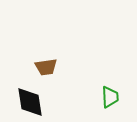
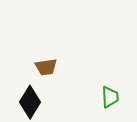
black diamond: rotated 40 degrees clockwise
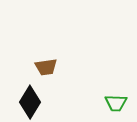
green trapezoid: moved 6 px right, 6 px down; rotated 95 degrees clockwise
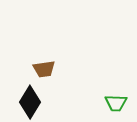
brown trapezoid: moved 2 px left, 2 px down
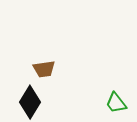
green trapezoid: rotated 50 degrees clockwise
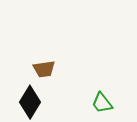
green trapezoid: moved 14 px left
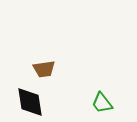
black diamond: rotated 40 degrees counterclockwise
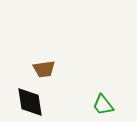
green trapezoid: moved 1 px right, 2 px down
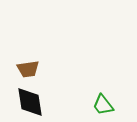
brown trapezoid: moved 16 px left
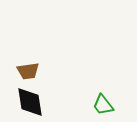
brown trapezoid: moved 2 px down
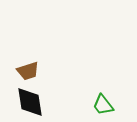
brown trapezoid: rotated 10 degrees counterclockwise
